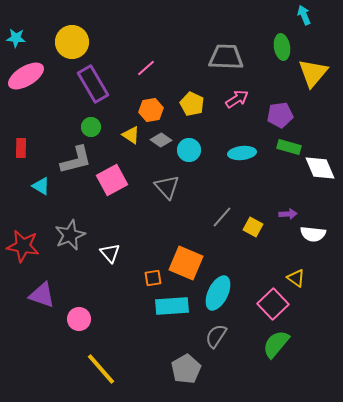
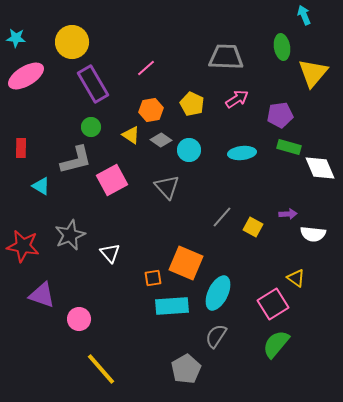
pink square at (273, 304): rotated 12 degrees clockwise
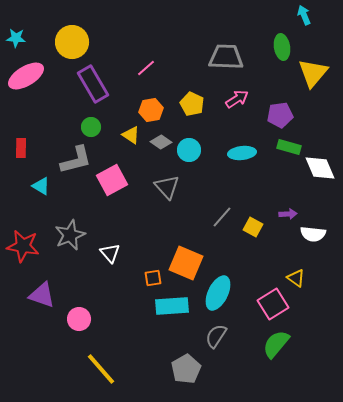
gray diamond at (161, 140): moved 2 px down
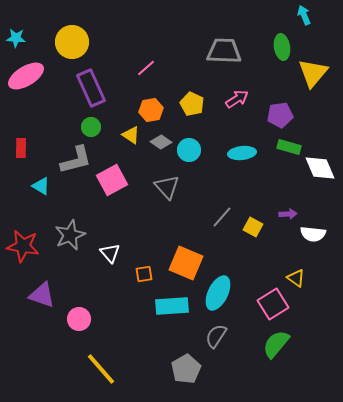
gray trapezoid at (226, 57): moved 2 px left, 6 px up
purple rectangle at (93, 84): moved 2 px left, 4 px down; rotated 6 degrees clockwise
orange square at (153, 278): moved 9 px left, 4 px up
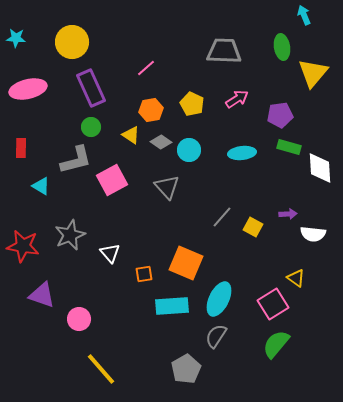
pink ellipse at (26, 76): moved 2 px right, 13 px down; rotated 18 degrees clockwise
white diamond at (320, 168): rotated 20 degrees clockwise
cyan ellipse at (218, 293): moved 1 px right, 6 px down
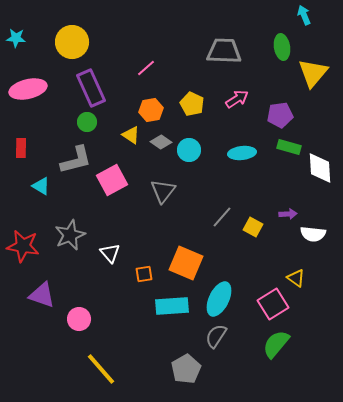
green circle at (91, 127): moved 4 px left, 5 px up
gray triangle at (167, 187): moved 4 px left, 4 px down; rotated 20 degrees clockwise
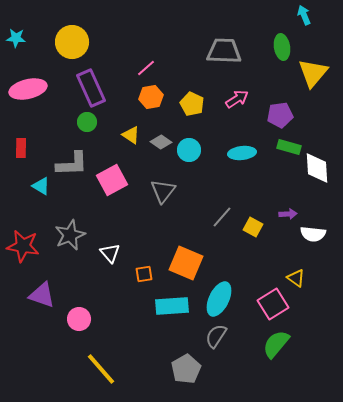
orange hexagon at (151, 110): moved 13 px up
gray L-shape at (76, 160): moved 4 px left, 4 px down; rotated 12 degrees clockwise
white diamond at (320, 168): moved 3 px left
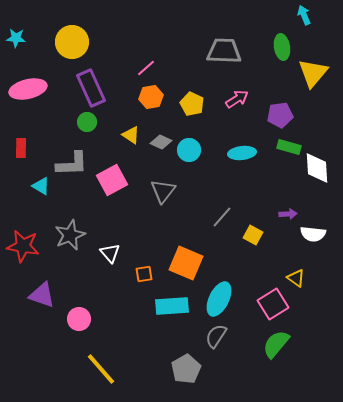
gray diamond at (161, 142): rotated 10 degrees counterclockwise
yellow square at (253, 227): moved 8 px down
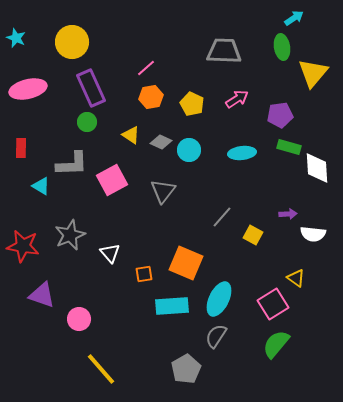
cyan arrow at (304, 15): moved 10 px left, 3 px down; rotated 78 degrees clockwise
cyan star at (16, 38): rotated 18 degrees clockwise
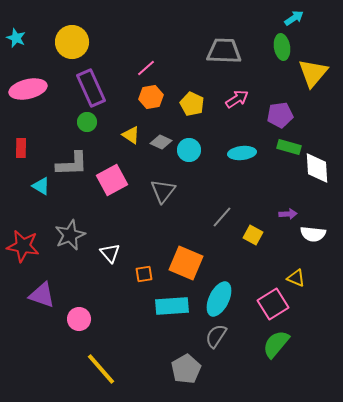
yellow triangle at (296, 278): rotated 12 degrees counterclockwise
